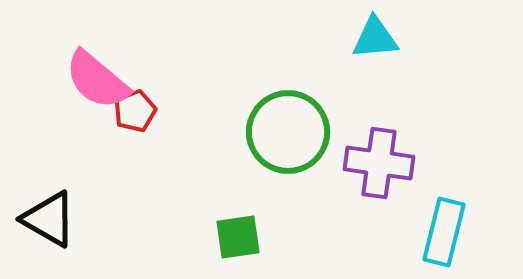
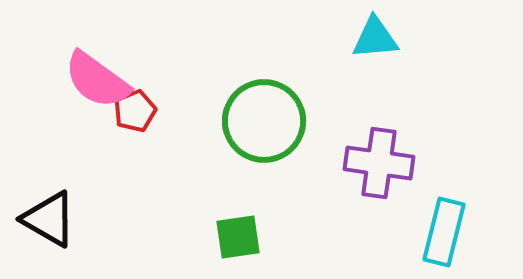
pink semicircle: rotated 4 degrees counterclockwise
green circle: moved 24 px left, 11 px up
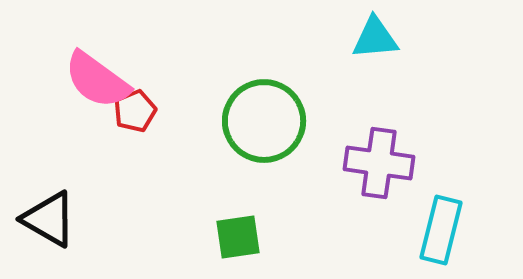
cyan rectangle: moved 3 px left, 2 px up
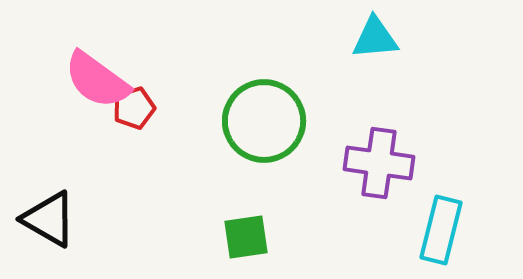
red pentagon: moved 1 px left, 3 px up; rotated 6 degrees clockwise
green square: moved 8 px right
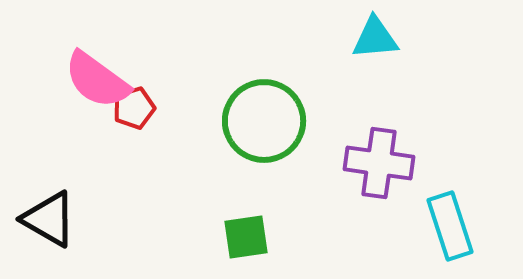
cyan rectangle: moved 9 px right, 4 px up; rotated 32 degrees counterclockwise
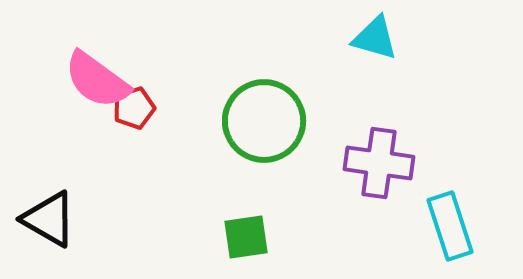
cyan triangle: rotated 21 degrees clockwise
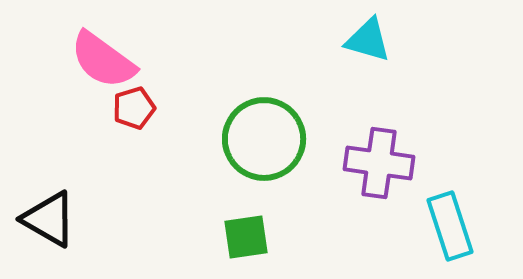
cyan triangle: moved 7 px left, 2 px down
pink semicircle: moved 6 px right, 20 px up
green circle: moved 18 px down
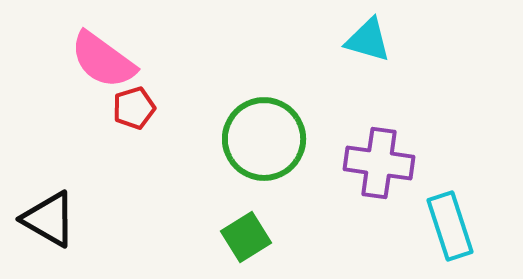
green square: rotated 24 degrees counterclockwise
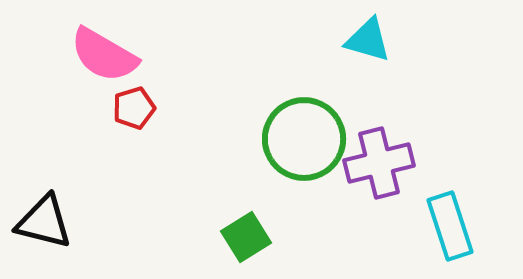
pink semicircle: moved 1 px right, 5 px up; rotated 6 degrees counterclockwise
green circle: moved 40 px right
purple cross: rotated 22 degrees counterclockwise
black triangle: moved 5 px left, 3 px down; rotated 16 degrees counterclockwise
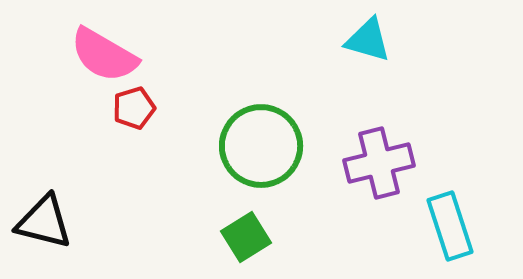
green circle: moved 43 px left, 7 px down
